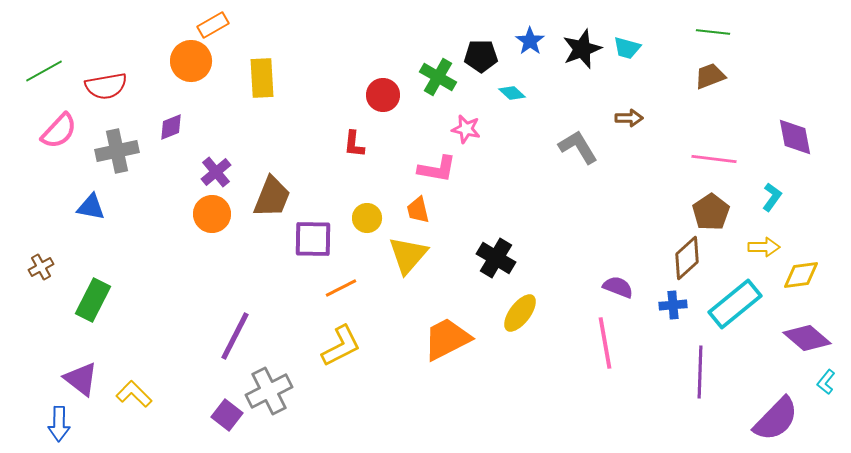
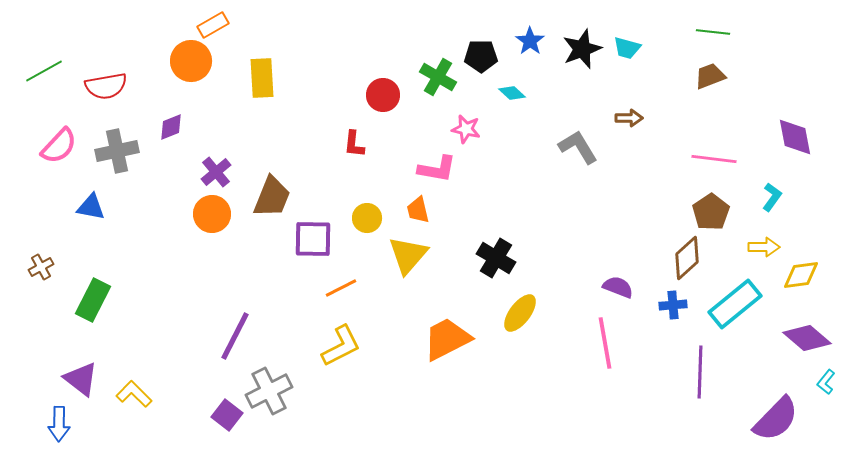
pink semicircle at (59, 131): moved 15 px down
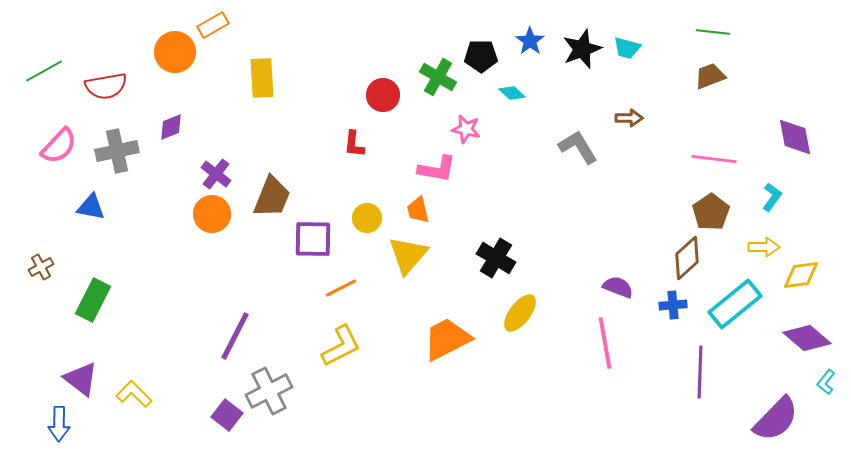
orange circle at (191, 61): moved 16 px left, 9 px up
purple cross at (216, 172): moved 2 px down; rotated 12 degrees counterclockwise
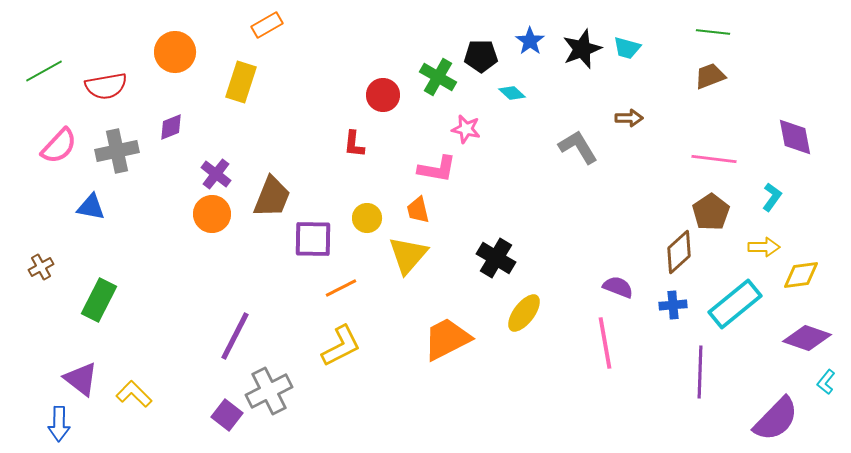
orange rectangle at (213, 25): moved 54 px right
yellow rectangle at (262, 78): moved 21 px left, 4 px down; rotated 21 degrees clockwise
brown diamond at (687, 258): moved 8 px left, 6 px up
green rectangle at (93, 300): moved 6 px right
yellow ellipse at (520, 313): moved 4 px right
purple diamond at (807, 338): rotated 21 degrees counterclockwise
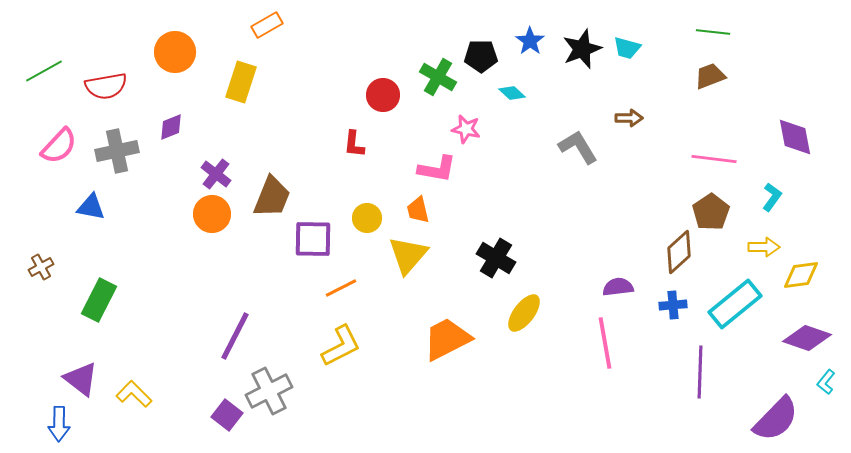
purple semicircle at (618, 287): rotated 28 degrees counterclockwise
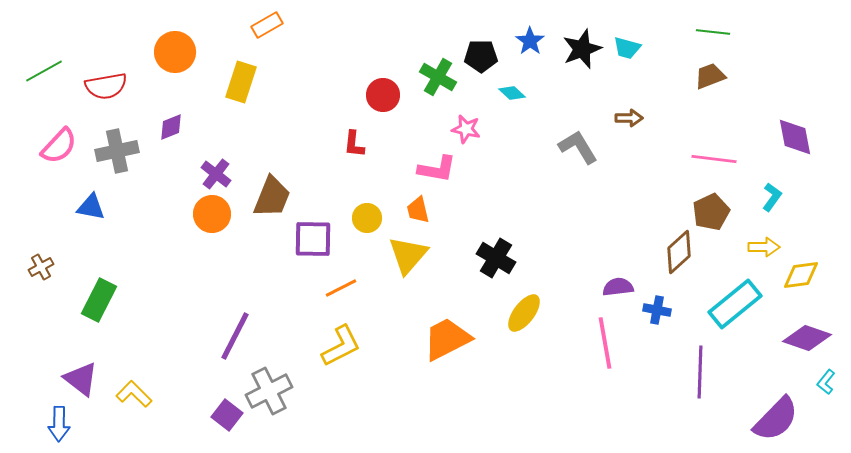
brown pentagon at (711, 212): rotated 9 degrees clockwise
blue cross at (673, 305): moved 16 px left, 5 px down; rotated 16 degrees clockwise
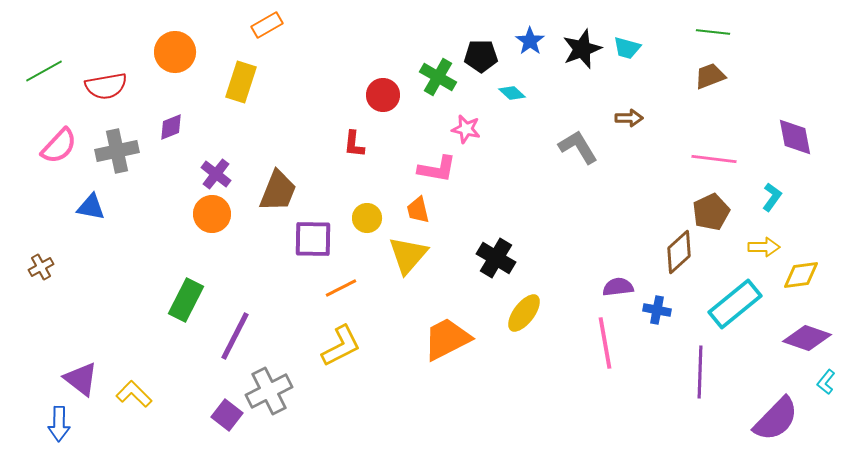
brown trapezoid at (272, 197): moved 6 px right, 6 px up
green rectangle at (99, 300): moved 87 px right
